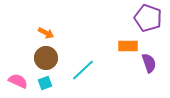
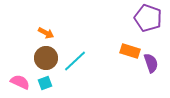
orange rectangle: moved 2 px right, 5 px down; rotated 18 degrees clockwise
purple semicircle: moved 2 px right
cyan line: moved 8 px left, 9 px up
pink semicircle: moved 2 px right, 1 px down
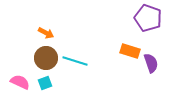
cyan line: rotated 60 degrees clockwise
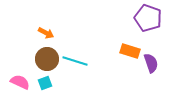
brown circle: moved 1 px right, 1 px down
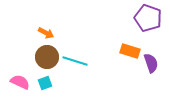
brown circle: moved 2 px up
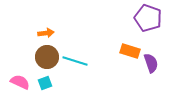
orange arrow: rotated 35 degrees counterclockwise
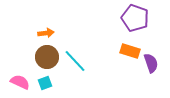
purple pentagon: moved 13 px left
cyan line: rotated 30 degrees clockwise
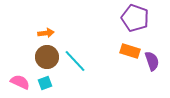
purple semicircle: moved 1 px right, 2 px up
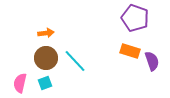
brown circle: moved 1 px left, 1 px down
pink semicircle: moved 1 px down; rotated 102 degrees counterclockwise
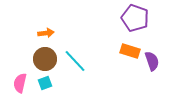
brown circle: moved 1 px left, 1 px down
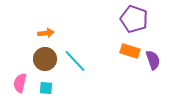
purple pentagon: moved 1 px left, 1 px down
purple semicircle: moved 1 px right, 1 px up
cyan square: moved 1 px right, 5 px down; rotated 24 degrees clockwise
